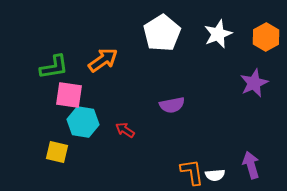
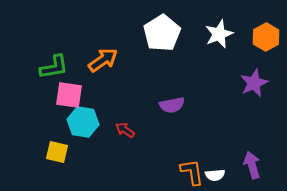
white star: moved 1 px right
purple arrow: moved 1 px right
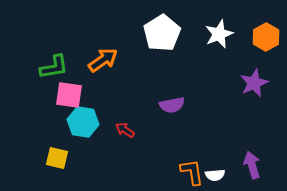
yellow square: moved 6 px down
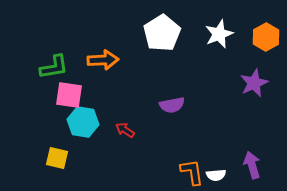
orange arrow: rotated 32 degrees clockwise
white semicircle: moved 1 px right
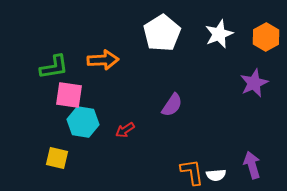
purple semicircle: rotated 45 degrees counterclockwise
red arrow: rotated 66 degrees counterclockwise
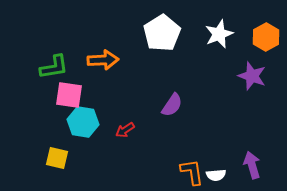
purple star: moved 2 px left, 7 px up; rotated 28 degrees counterclockwise
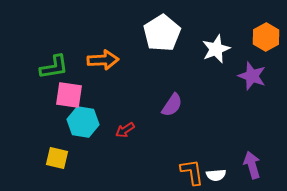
white star: moved 3 px left, 15 px down
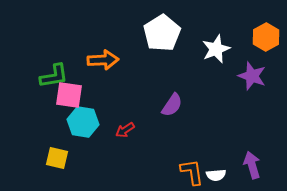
green L-shape: moved 9 px down
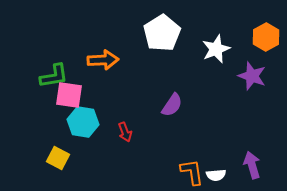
red arrow: moved 2 px down; rotated 78 degrees counterclockwise
yellow square: moved 1 px right; rotated 15 degrees clockwise
